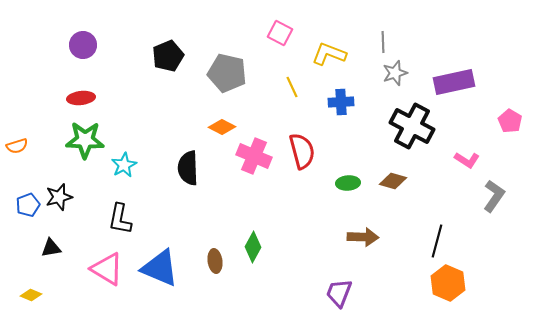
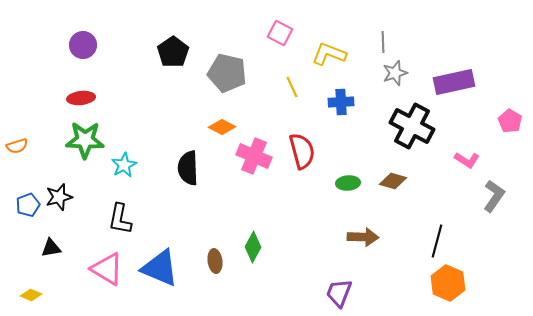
black pentagon: moved 5 px right, 4 px up; rotated 12 degrees counterclockwise
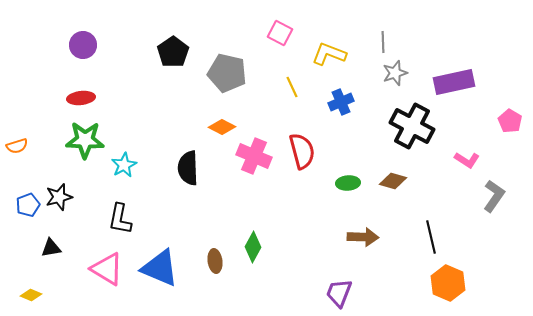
blue cross: rotated 20 degrees counterclockwise
black line: moved 6 px left, 4 px up; rotated 28 degrees counterclockwise
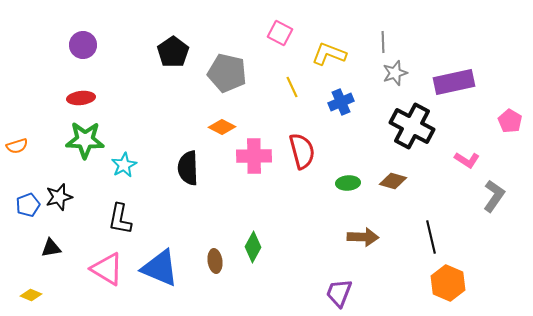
pink cross: rotated 24 degrees counterclockwise
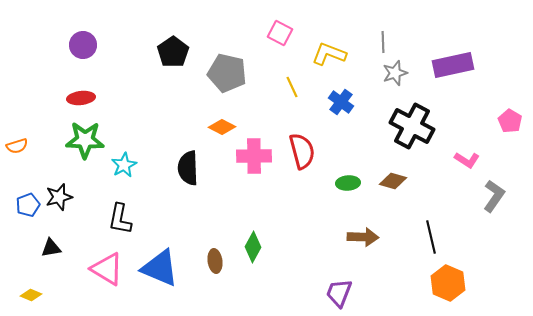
purple rectangle: moved 1 px left, 17 px up
blue cross: rotated 30 degrees counterclockwise
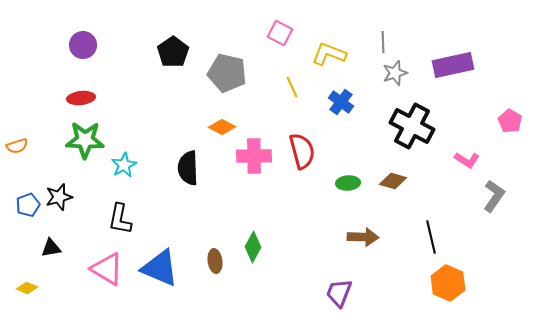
yellow diamond: moved 4 px left, 7 px up
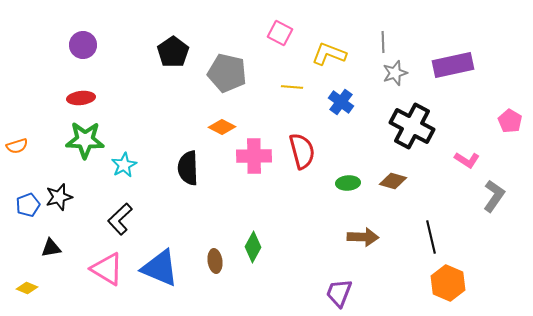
yellow line: rotated 60 degrees counterclockwise
black L-shape: rotated 36 degrees clockwise
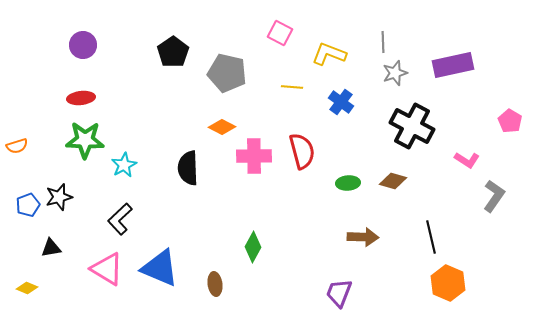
brown ellipse: moved 23 px down
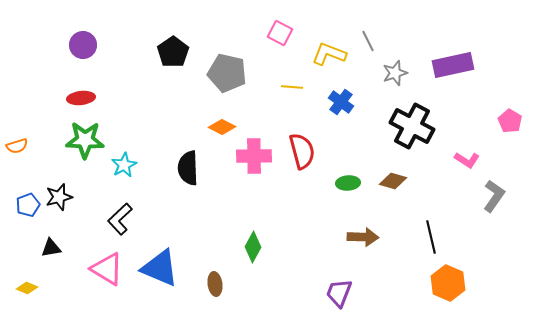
gray line: moved 15 px left, 1 px up; rotated 25 degrees counterclockwise
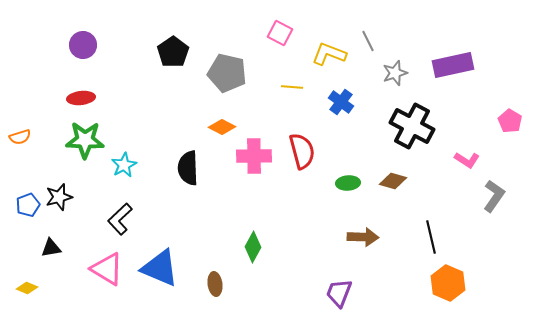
orange semicircle: moved 3 px right, 9 px up
